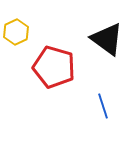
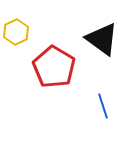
black triangle: moved 5 px left
red pentagon: rotated 15 degrees clockwise
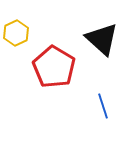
yellow hexagon: moved 1 px down
black triangle: rotated 6 degrees clockwise
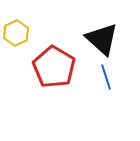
blue line: moved 3 px right, 29 px up
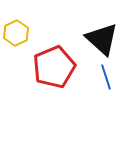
red pentagon: rotated 18 degrees clockwise
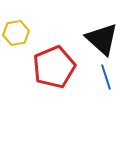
yellow hexagon: rotated 15 degrees clockwise
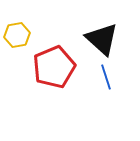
yellow hexagon: moved 1 px right, 2 px down
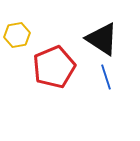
black triangle: rotated 9 degrees counterclockwise
